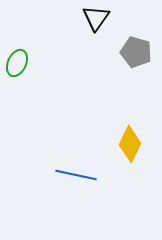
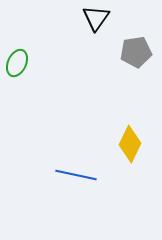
gray pentagon: rotated 24 degrees counterclockwise
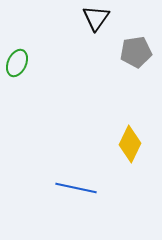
blue line: moved 13 px down
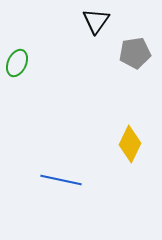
black triangle: moved 3 px down
gray pentagon: moved 1 px left, 1 px down
blue line: moved 15 px left, 8 px up
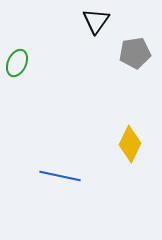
blue line: moved 1 px left, 4 px up
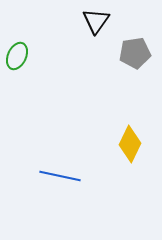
green ellipse: moved 7 px up
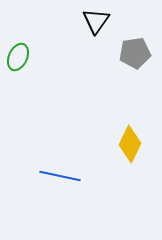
green ellipse: moved 1 px right, 1 px down
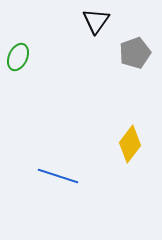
gray pentagon: rotated 12 degrees counterclockwise
yellow diamond: rotated 12 degrees clockwise
blue line: moved 2 px left; rotated 6 degrees clockwise
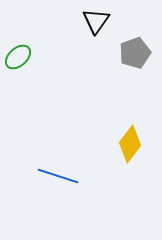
green ellipse: rotated 24 degrees clockwise
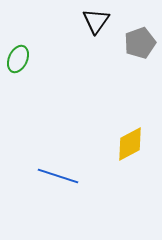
gray pentagon: moved 5 px right, 10 px up
green ellipse: moved 2 px down; rotated 24 degrees counterclockwise
yellow diamond: rotated 24 degrees clockwise
